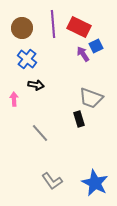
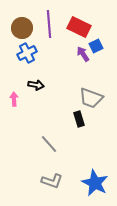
purple line: moved 4 px left
blue cross: moved 6 px up; rotated 24 degrees clockwise
gray line: moved 9 px right, 11 px down
gray L-shape: rotated 35 degrees counterclockwise
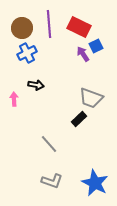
black rectangle: rotated 63 degrees clockwise
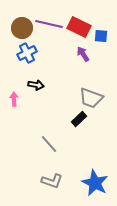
purple line: rotated 72 degrees counterclockwise
blue square: moved 5 px right, 10 px up; rotated 32 degrees clockwise
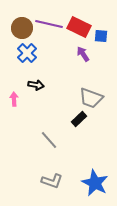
blue cross: rotated 18 degrees counterclockwise
gray line: moved 4 px up
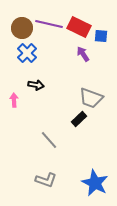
pink arrow: moved 1 px down
gray L-shape: moved 6 px left, 1 px up
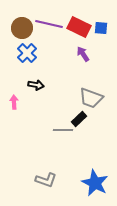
blue square: moved 8 px up
pink arrow: moved 2 px down
gray line: moved 14 px right, 10 px up; rotated 48 degrees counterclockwise
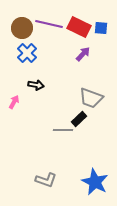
purple arrow: rotated 77 degrees clockwise
pink arrow: rotated 32 degrees clockwise
blue star: moved 1 px up
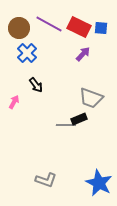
purple line: rotated 16 degrees clockwise
brown circle: moved 3 px left
black arrow: rotated 42 degrees clockwise
black rectangle: rotated 21 degrees clockwise
gray line: moved 3 px right, 5 px up
blue star: moved 4 px right, 1 px down
